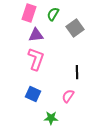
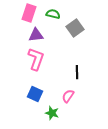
green semicircle: rotated 72 degrees clockwise
blue square: moved 2 px right
green star: moved 1 px right, 5 px up; rotated 16 degrees clockwise
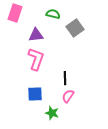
pink rectangle: moved 14 px left
black line: moved 12 px left, 6 px down
blue square: rotated 28 degrees counterclockwise
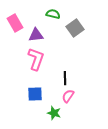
pink rectangle: moved 10 px down; rotated 48 degrees counterclockwise
green star: moved 2 px right
